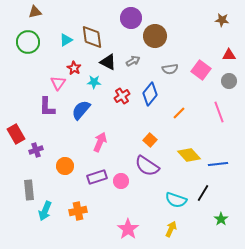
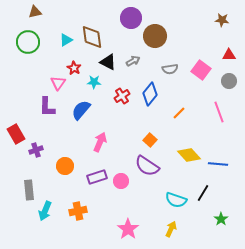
blue line: rotated 12 degrees clockwise
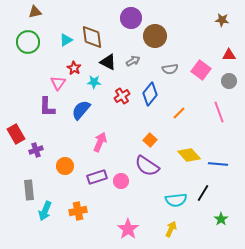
cyan semicircle: rotated 25 degrees counterclockwise
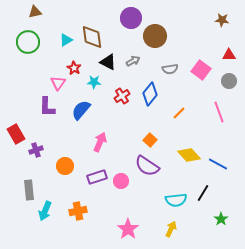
blue line: rotated 24 degrees clockwise
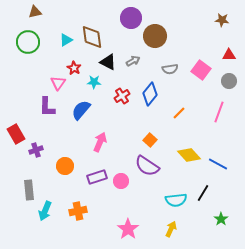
pink line: rotated 40 degrees clockwise
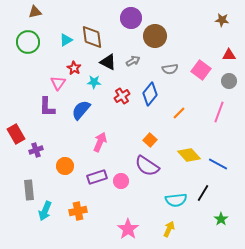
yellow arrow: moved 2 px left
